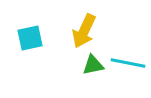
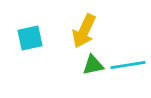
cyan line: moved 2 px down; rotated 20 degrees counterclockwise
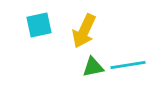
cyan square: moved 9 px right, 13 px up
green triangle: moved 2 px down
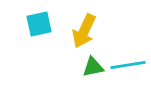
cyan square: moved 1 px up
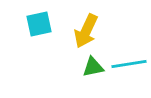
yellow arrow: moved 2 px right
cyan line: moved 1 px right, 1 px up
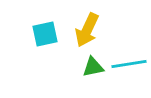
cyan square: moved 6 px right, 10 px down
yellow arrow: moved 1 px right, 1 px up
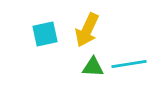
green triangle: rotated 15 degrees clockwise
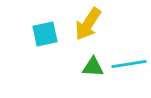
yellow arrow: moved 1 px right, 6 px up; rotated 8 degrees clockwise
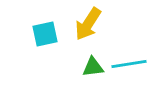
green triangle: rotated 10 degrees counterclockwise
